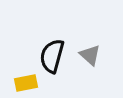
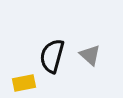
yellow rectangle: moved 2 px left
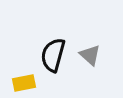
black semicircle: moved 1 px right, 1 px up
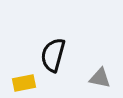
gray triangle: moved 10 px right, 23 px down; rotated 30 degrees counterclockwise
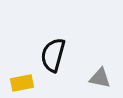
yellow rectangle: moved 2 px left
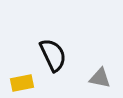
black semicircle: rotated 140 degrees clockwise
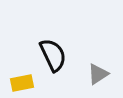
gray triangle: moved 2 px left, 4 px up; rotated 45 degrees counterclockwise
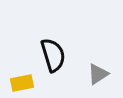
black semicircle: rotated 8 degrees clockwise
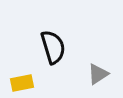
black semicircle: moved 8 px up
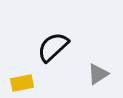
black semicircle: rotated 116 degrees counterclockwise
